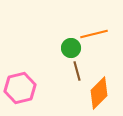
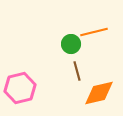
orange line: moved 2 px up
green circle: moved 4 px up
orange diamond: rotated 32 degrees clockwise
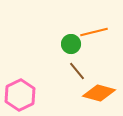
brown line: rotated 24 degrees counterclockwise
pink hexagon: moved 7 px down; rotated 12 degrees counterclockwise
orange diamond: rotated 28 degrees clockwise
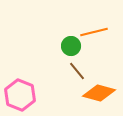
green circle: moved 2 px down
pink hexagon: rotated 12 degrees counterclockwise
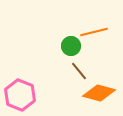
brown line: moved 2 px right
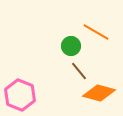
orange line: moved 2 px right; rotated 44 degrees clockwise
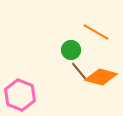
green circle: moved 4 px down
orange diamond: moved 2 px right, 16 px up
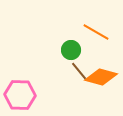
pink hexagon: rotated 20 degrees counterclockwise
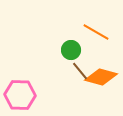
brown line: moved 1 px right
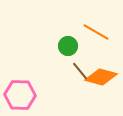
green circle: moved 3 px left, 4 px up
